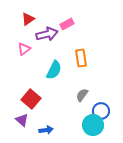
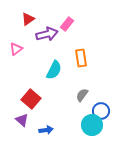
pink rectangle: rotated 24 degrees counterclockwise
pink triangle: moved 8 px left
cyan circle: moved 1 px left
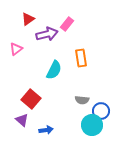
gray semicircle: moved 5 px down; rotated 120 degrees counterclockwise
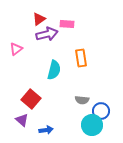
red triangle: moved 11 px right
pink rectangle: rotated 56 degrees clockwise
cyan semicircle: rotated 12 degrees counterclockwise
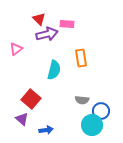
red triangle: rotated 40 degrees counterclockwise
purple triangle: moved 1 px up
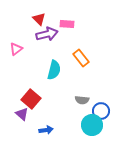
orange rectangle: rotated 30 degrees counterclockwise
purple triangle: moved 5 px up
